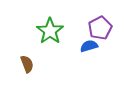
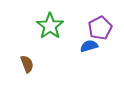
green star: moved 5 px up
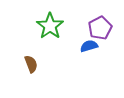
brown semicircle: moved 4 px right
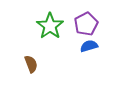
purple pentagon: moved 14 px left, 4 px up
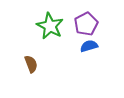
green star: rotated 8 degrees counterclockwise
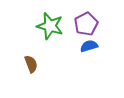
green star: rotated 12 degrees counterclockwise
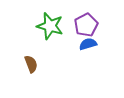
purple pentagon: moved 1 px down
blue semicircle: moved 1 px left, 2 px up
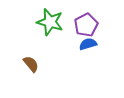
green star: moved 4 px up
brown semicircle: rotated 18 degrees counterclockwise
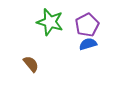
purple pentagon: moved 1 px right
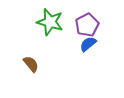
blue semicircle: rotated 24 degrees counterclockwise
